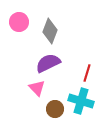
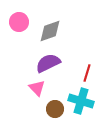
gray diamond: rotated 50 degrees clockwise
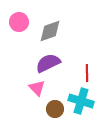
red line: rotated 18 degrees counterclockwise
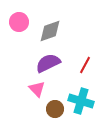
red line: moved 2 px left, 8 px up; rotated 30 degrees clockwise
pink triangle: moved 1 px down
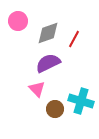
pink circle: moved 1 px left, 1 px up
gray diamond: moved 2 px left, 2 px down
red line: moved 11 px left, 26 px up
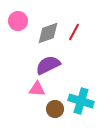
red line: moved 7 px up
purple semicircle: moved 2 px down
pink triangle: rotated 42 degrees counterclockwise
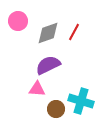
brown circle: moved 1 px right
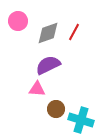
cyan cross: moved 19 px down
